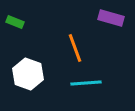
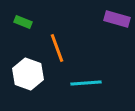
purple rectangle: moved 6 px right, 1 px down
green rectangle: moved 8 px right
orange line: moved 18 px left
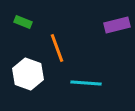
purple rectangle: moved 6 px down; rotated 30 degrees counterclockwise
cyan line: rotated 8 degrees clockwise
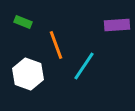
purple rectangle: rotated 10 degrees clockwise
orange line: moved 1 px left, 3 px up
cyan line: moved 2 px left, 17 px up; rotated 60 degrees counterclockwise
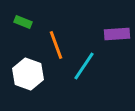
purple rectangle: moved 9 px down
